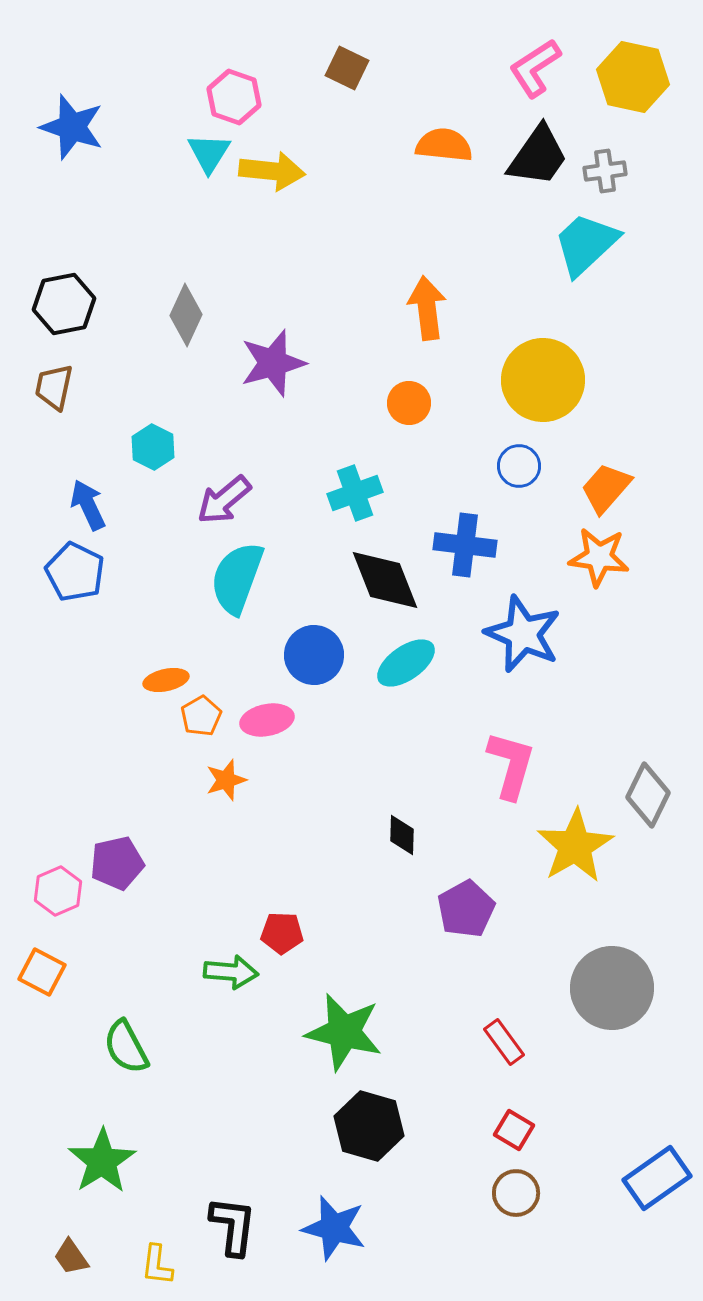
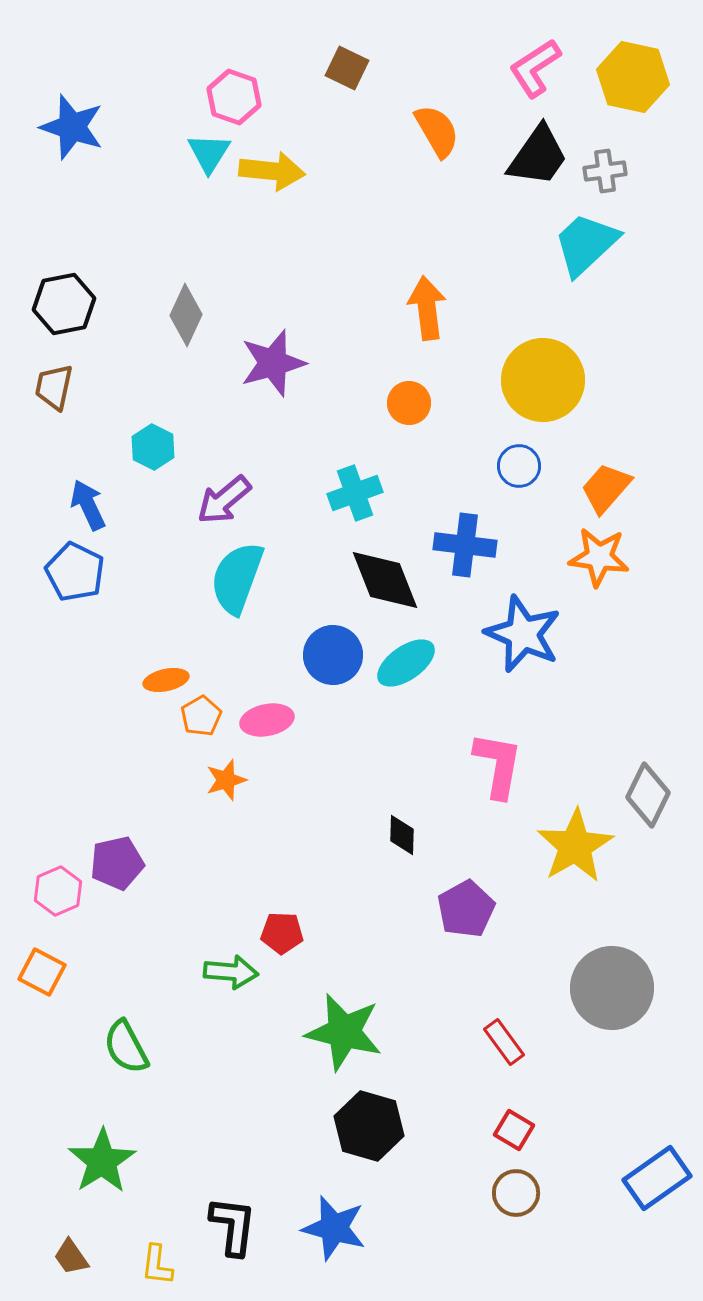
orange semicircle at (444, 145): moved 7 px left, 14 px up; rotated 54 degrees clockwise
blue circle at (314, 655): moved 19 px right
pink L-shape at (511, 765): moved 13 px left; rotated 6 degrees counterclockwise
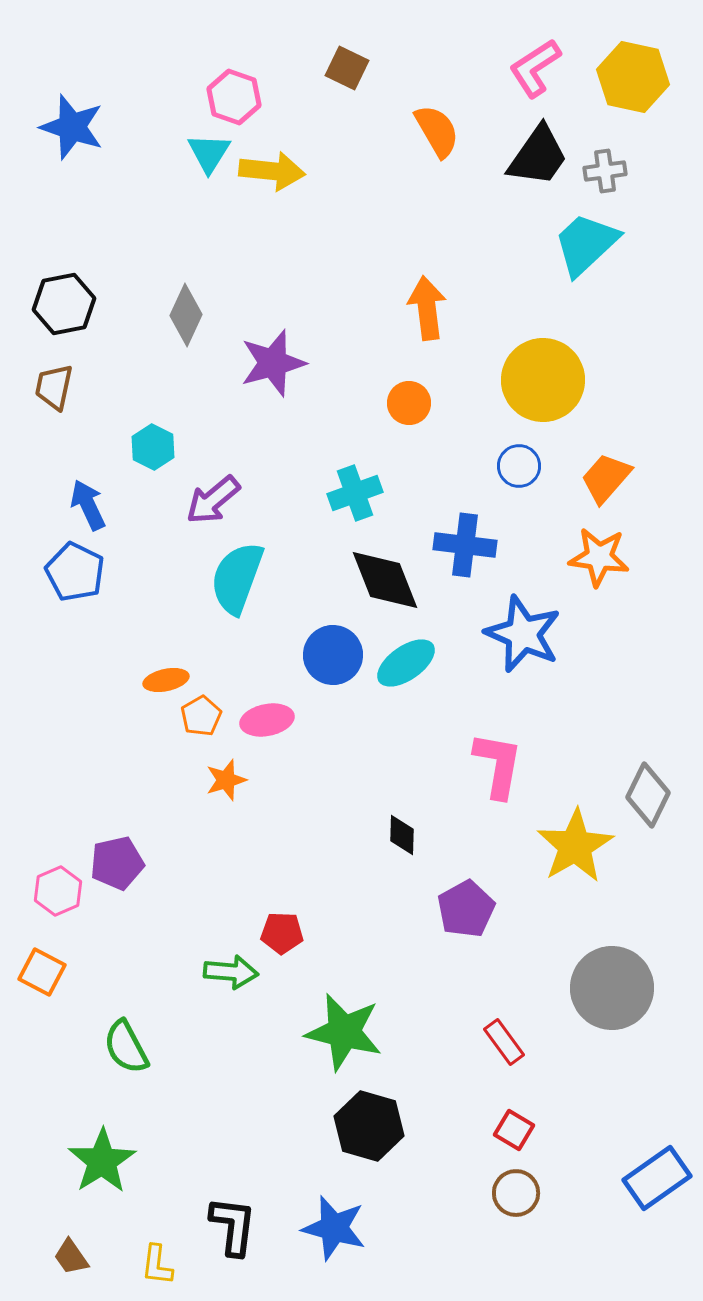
orange trapezoid at (606, 488): moved 10 px up
purple arrow at (224, 500): moved 11 px left
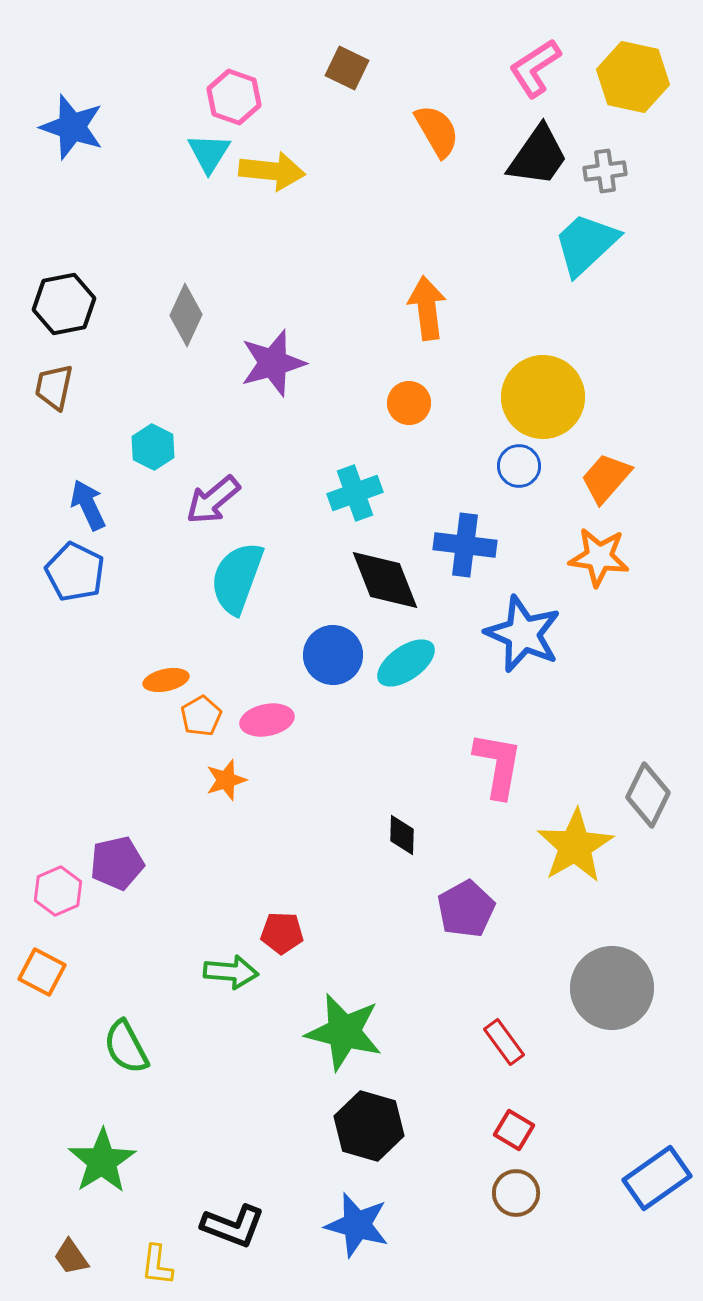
yellow circle at (543, 380): moved 17 px down
black L-shape at (233, 1226): rotated 104 degrees clockwise
blue star at (334, 1228): moved 23 px right, 3 px up
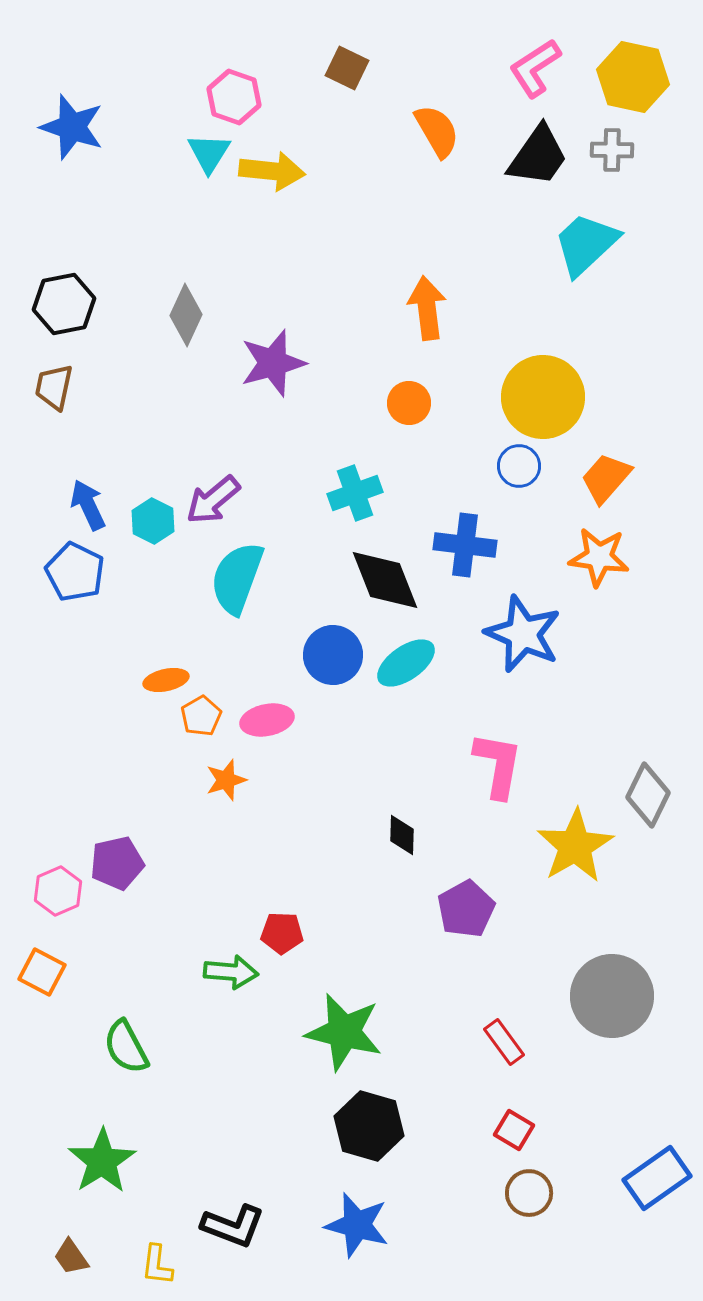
gray cross at (605, 171): moved 7 px right, 21 px up; rotated 9 degrees clockwise
cyan hexagon at (153, 447): moved 74 px down
gray circle at (612, 988): moved 8 px down
brown circle at (516, 1193): moved 13 px right
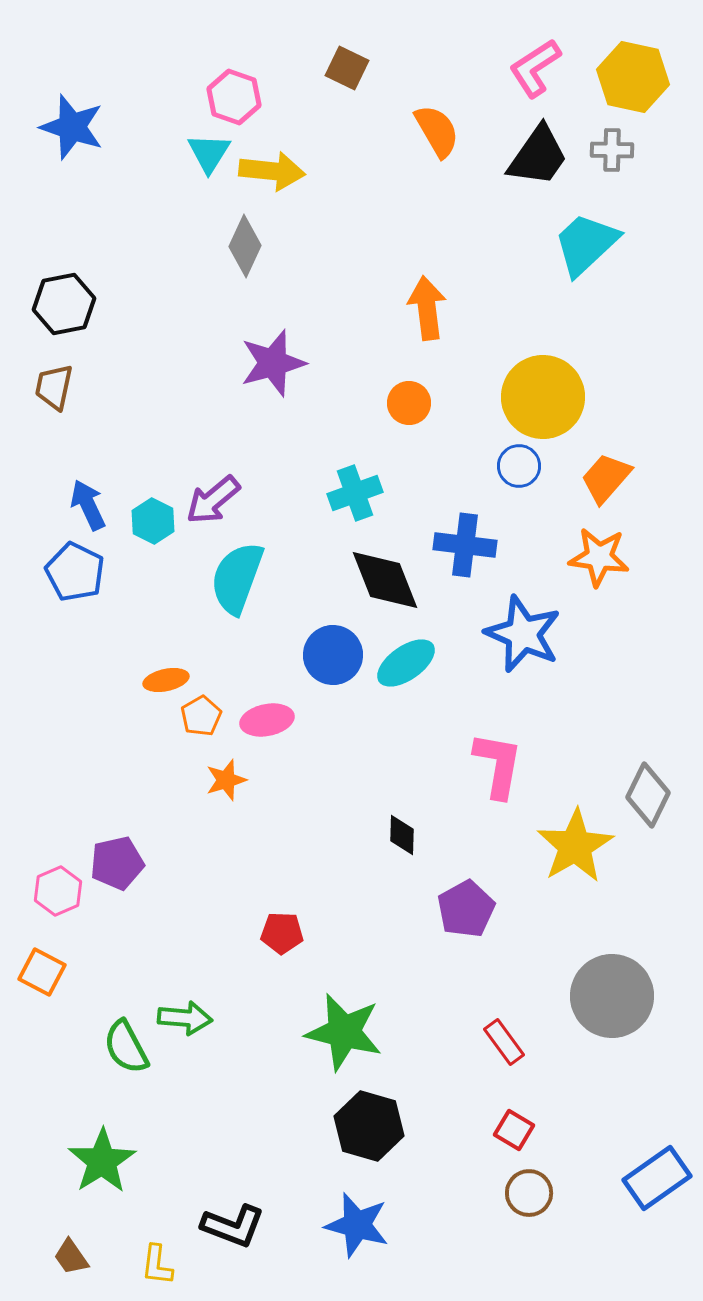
gray diamond at (186, 315): moved 59 px right, 69 px up
green arrow at (231, 972): moved 46 px left, 46 px down
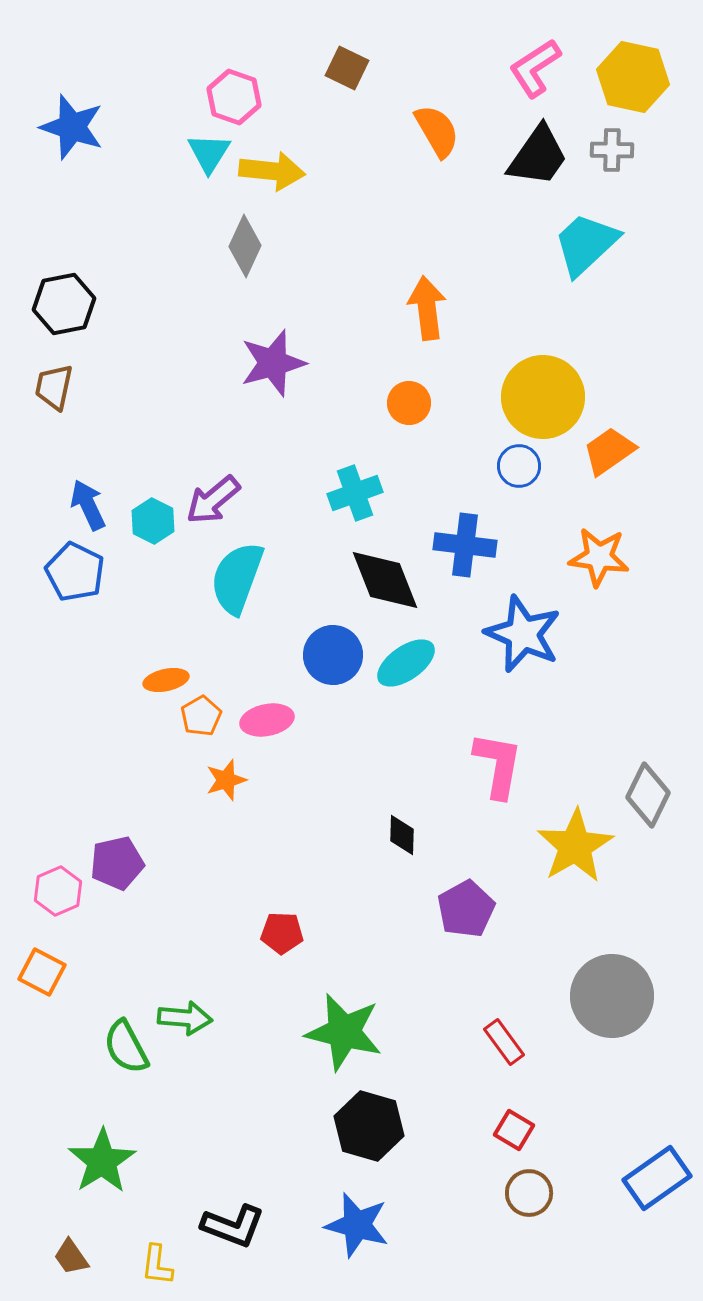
orange trapezoid at (606, 478): moved 3 px right, 27 px up; rotated 14 degrees clockwise
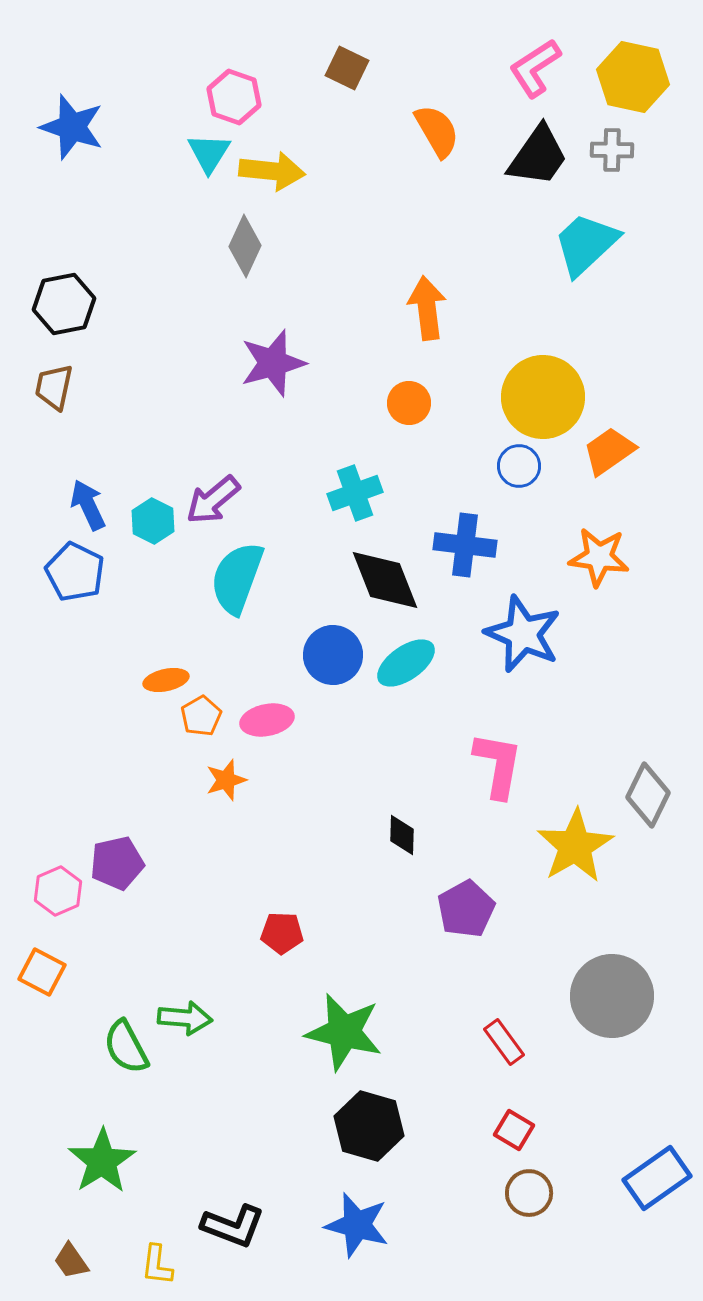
brown trapezoid at (71, 1257): moved 4 px down
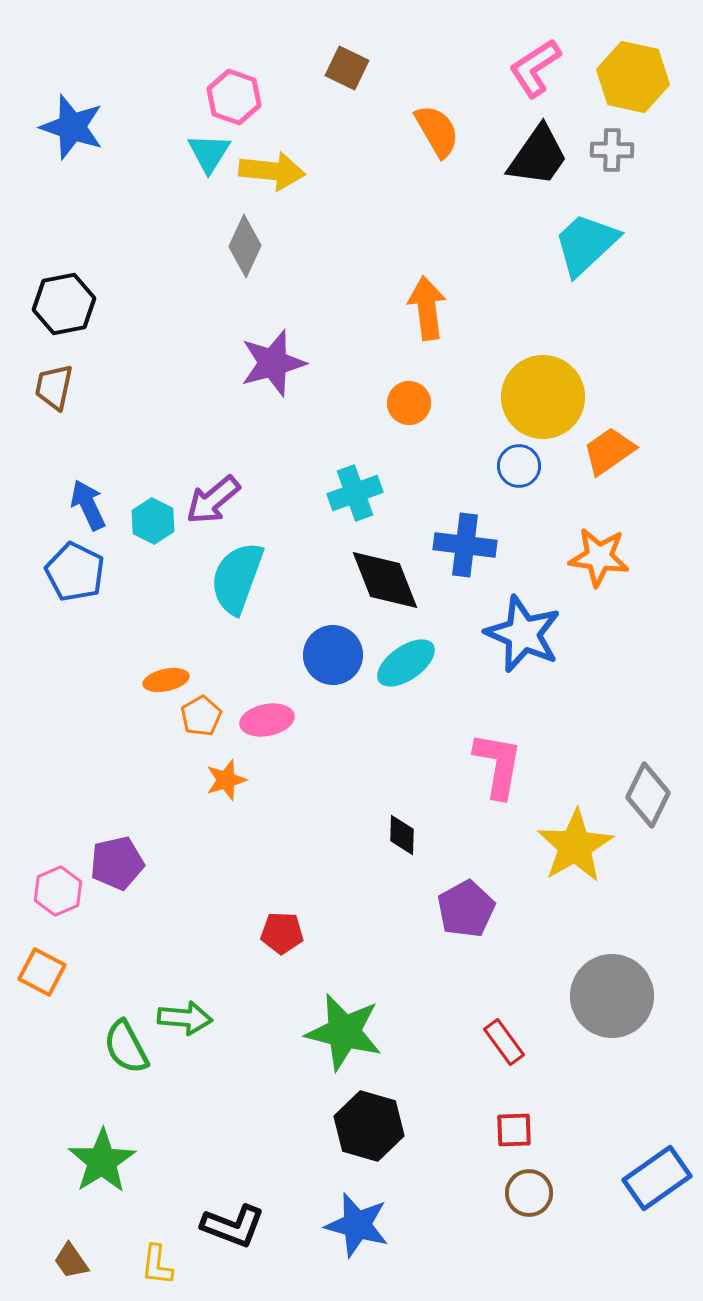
red square at (514, 1130): rotated 33 degrees counterclockwise
